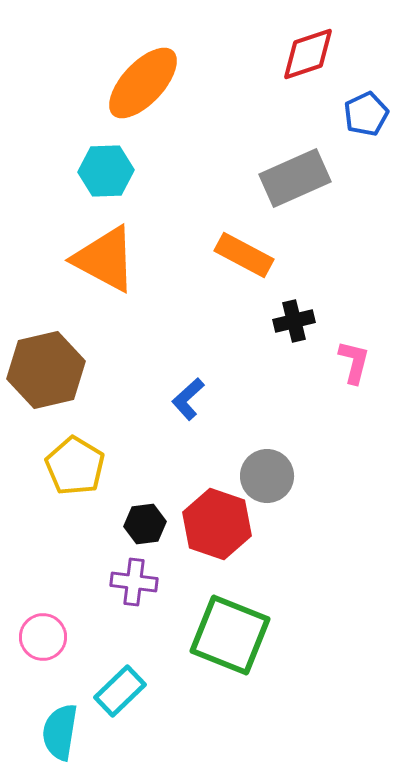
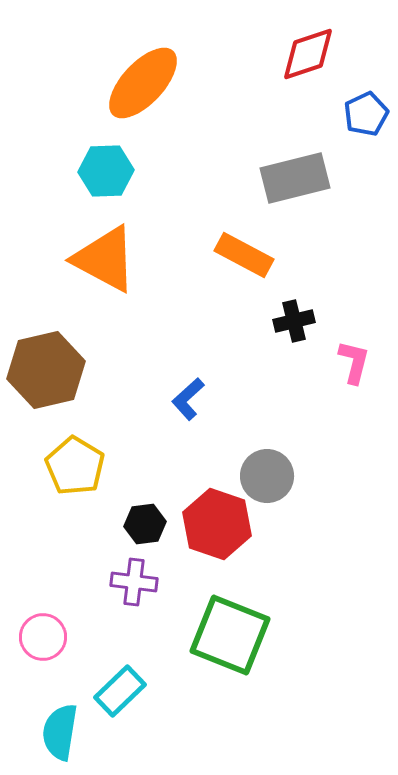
gray rectangle: rotated 10 degrees clockwise
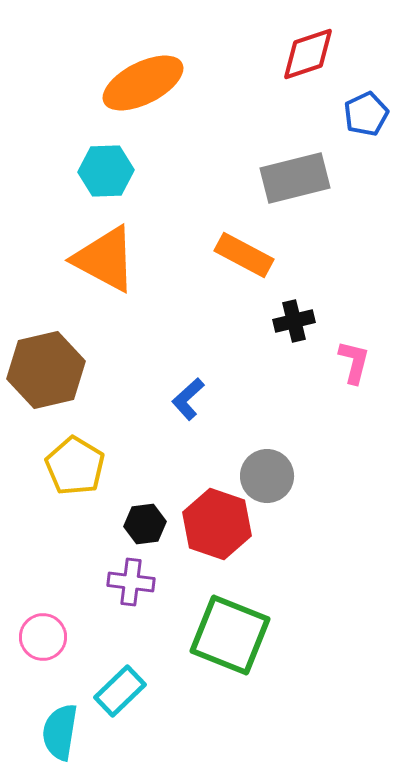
orange ellipse: rotated 20 degrees clockwise
purple cross: moved 3 px left
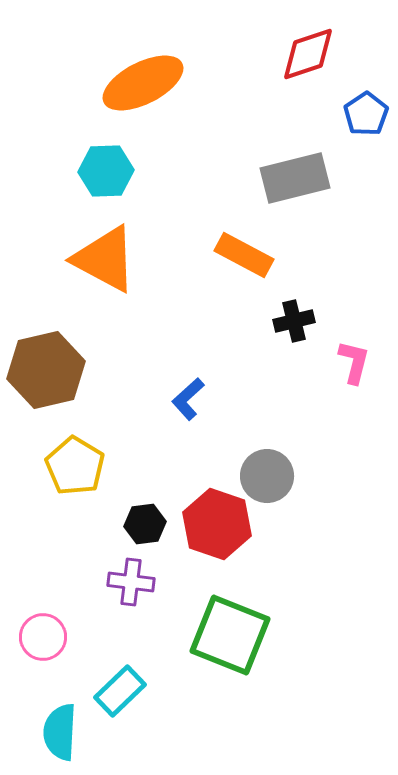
blue pentagon: rotated 9 degrees counterclockwise
cyan semicircle: rotated 6 degrees counterclockwise
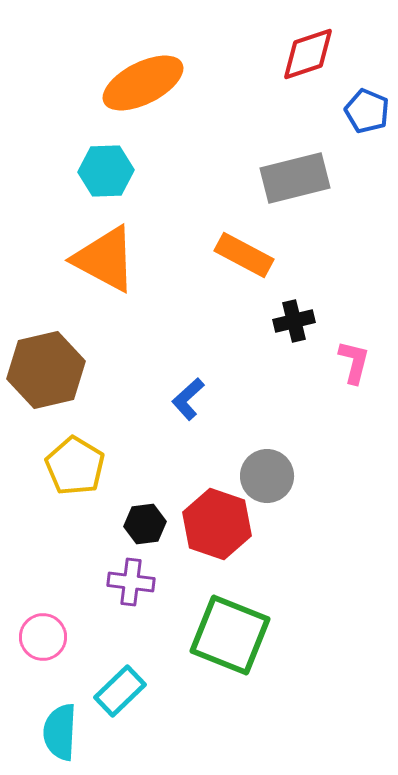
blue pentagon: moved 1 px right, 3 px up; rotated 15 degrees counterclockwise
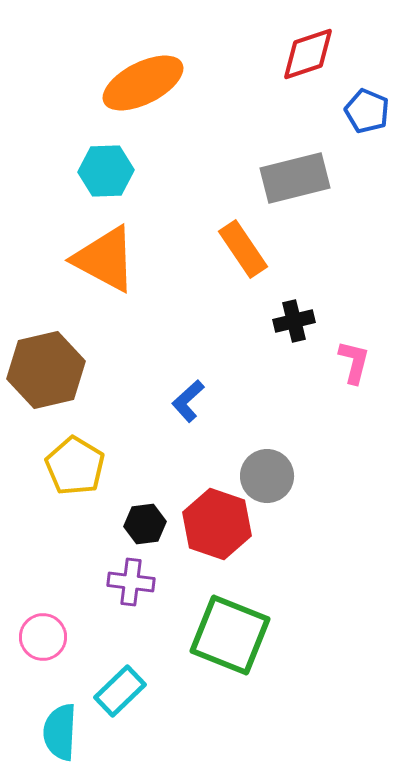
orange rectangle: moved 1 px left, 6 px up; rotated 28 degrees clockwise
blue L-shape: moved 2 px down
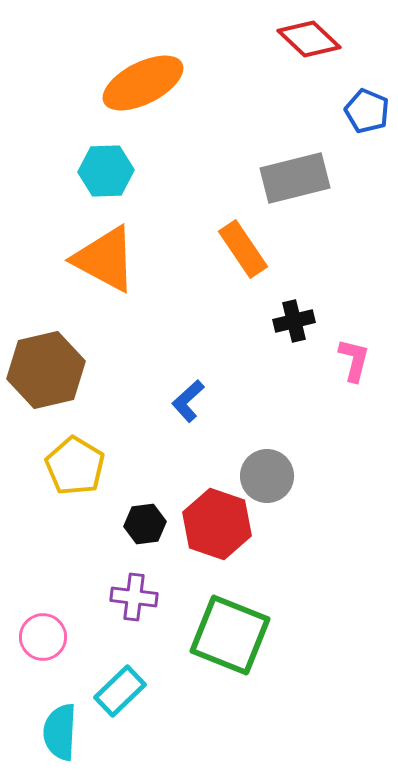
red diamond: moved 1 px right, 15 px up; rotated 62 degrees clockwise
pink L-shape: moved 2 px up
purple cross: moved 3 px right, 15 px down
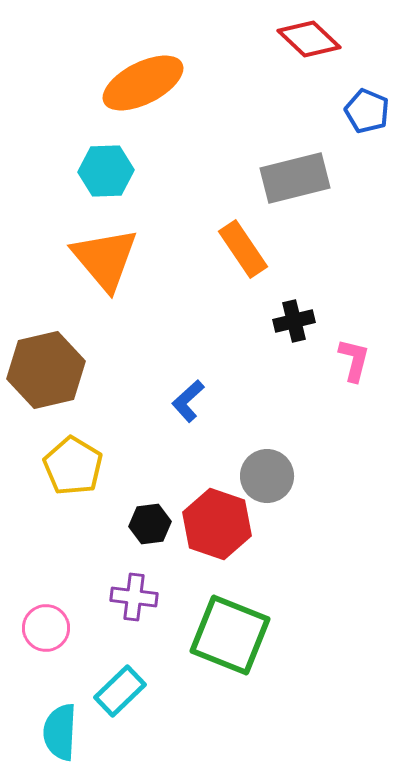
orange triangle: rotated 22 degrees clockwise
yellow pentagon: moved 2 px left
black hexagon: moved 5 px right
pink circle: moved 3 px right, 9 px up
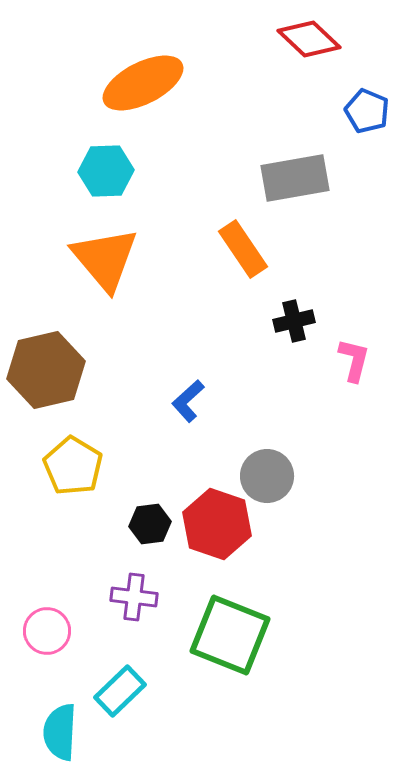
gray rectangle: rotated 4 degrees clockwise
pink circle: moved 1 px right, 3 px down
